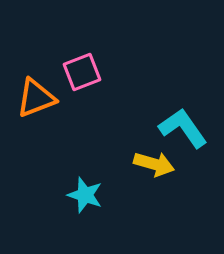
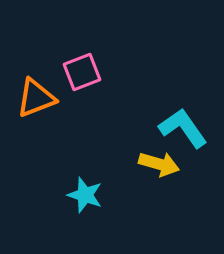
yellow arrow: moved 5 px right
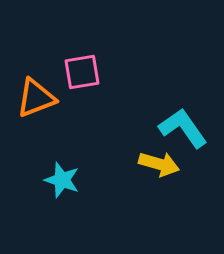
pink square: rotated 12 degrees clockwise
cyan star: moved 23 px left, 15 px up
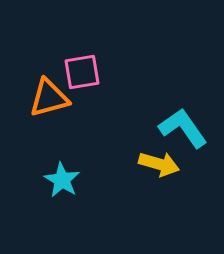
orange triangle: moved 13 px right; rotated 6 degrees clockwise
cyan star: rotated 12 degrees clockwise
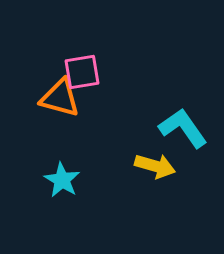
orange triangle: moved 11 px right; rotated 30 degrees clockwise
yellow arrow: moved 4 px left, 2 px down
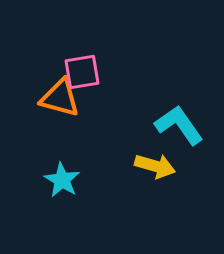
cyan L-shape: moved 4 px left, 3 px up
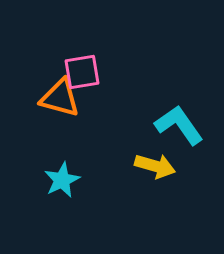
cyan star: rotated 15 degrees clockwise
